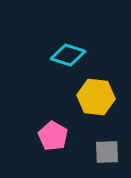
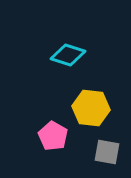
yellow hexagon: moved 5 px left, 11 px down
gray square: rotated 12 degrees clockwise
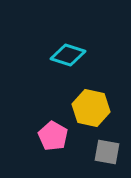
yellow hexagon: rotated 6 degrees clockwise
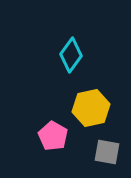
cyan diamond: moved 3 px right; rotated 72 degrees counterclockwise
yellow hexagon: rotated 24 degrees counterclockwise
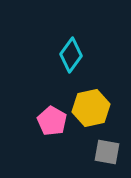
pink pentagon: moved 1 px left, 15 px up
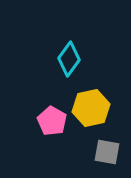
cyan diamond: moved 2 px left, 4 px down
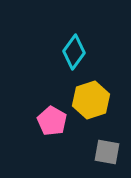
cyan diamond: moved 5 px right, 7 px up
yellow hexagon: moved 8 px up; rotated 6 degrees counterclockwise
